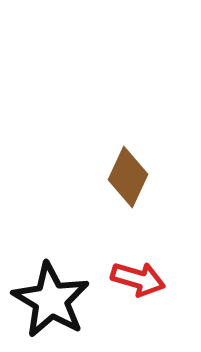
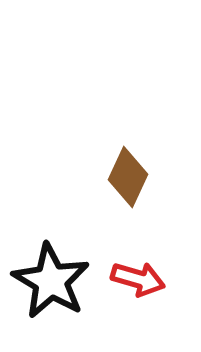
black star: moved 19 px up
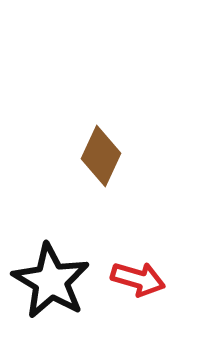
brown diamond: moved 27 px left, 21 px up
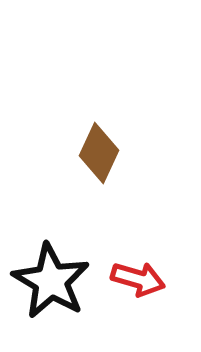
brown diamond: moved 2 px left, 3 px up
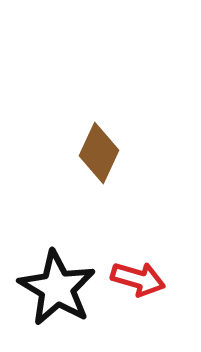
black star: moved 6 px right, 7 px down
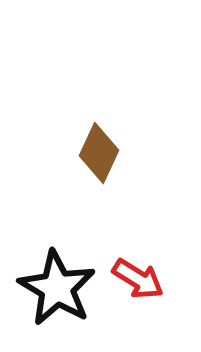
red arrow: rotated 16 degrees clockwise
